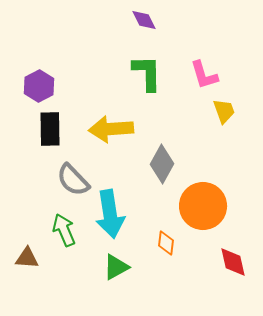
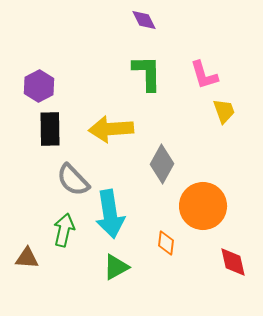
green arrow: rotated 36 degrees clockwise
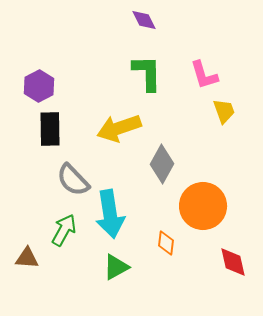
yellow arrow: moved 8 px right, 1 px up; rotated 15 degrees counterclockwise
green arrow: rotated 16 degrees clockwise
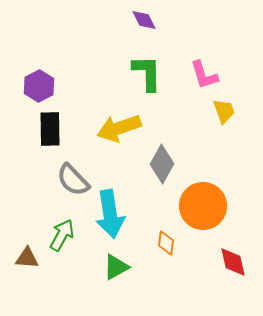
green arrow: moved 2 px left, 5 px down
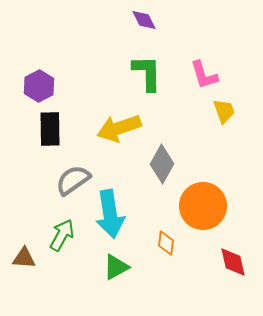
gray semicircle: rotated 99 degrees clockwise
brown triangle: moved 3 px left
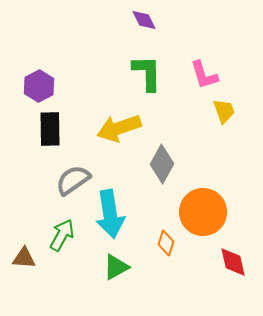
orange circle: moved 6 px down
orange diamond: rotated 10 degrees clockwise
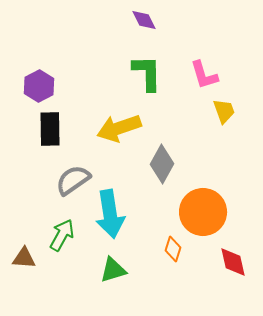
orange diamond: moved 7 px right, 6 px down
green triangle: moved 3 px left, 3 px down; rotated 12 degrees clockwise
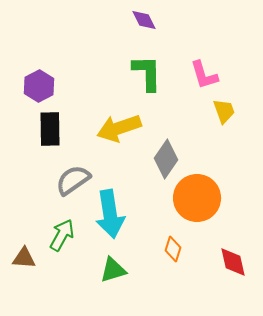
gray diamond: moved 4 px right, 5 px up; rotated 6 degrees clockwise
orange circle: moved 6 px left, 14 px up
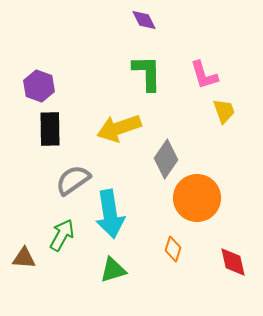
purple hexagon: rotated 12 degrees counterclockwise
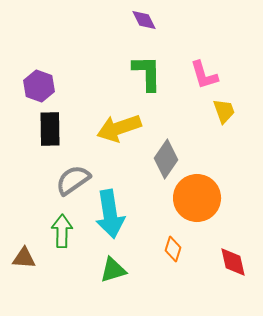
green arrow: moved 4 px up; rotated 28 degrees counterclockwise
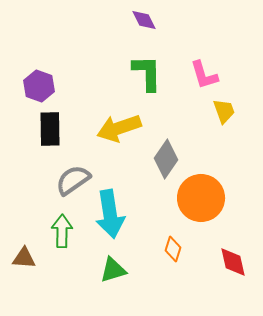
orange circle: moved 4 px right
